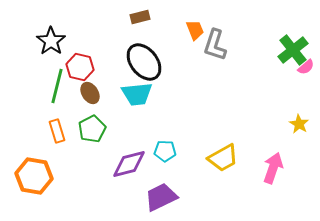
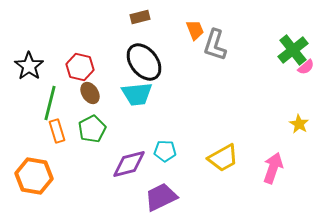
black star: moved 22 px left, 25 px down
green line: moved 7 px left, 17 px down
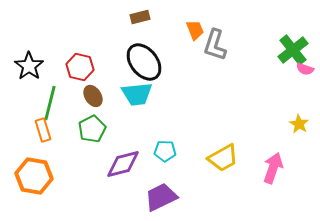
pink semicircle: moved 1 px left, 2 px down; rotated 60 degrees clockwise
brown ellipse: moved 3 px right, 3 px down
orange rectangle: moved 14 px left, 1 px up
purple diamond: moved 6 px left
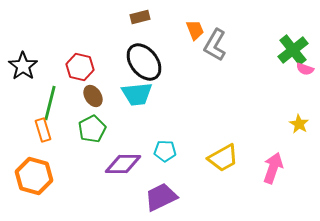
gray L-shape: rotated 12 degrees clockwise
black star: moved 6 px left
purple diamond: rotated 15 degrees clockwise
orange hexagon: rotated 6 degrees clockwise
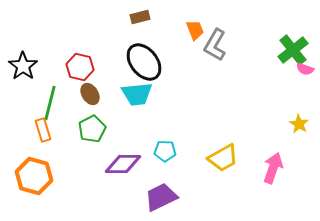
brown ellipse: moved 3 px left, 2 px up
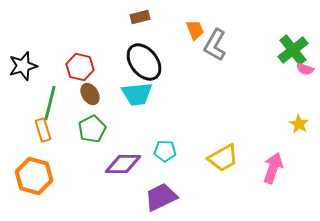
black star: rotated 20 degrees clockwise
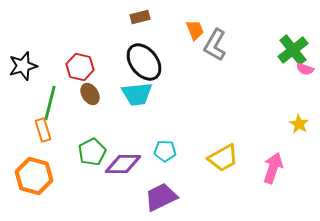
green pentagon: moved 23 px down
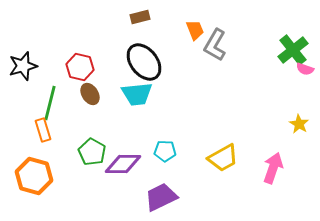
green pentagon: rotated 16 degrees counterclockwise
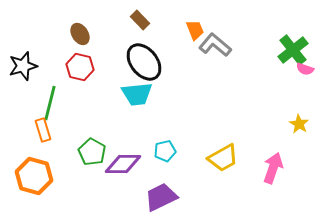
brown rectangle: moved 3 px down; rotated 60 degrees clockwise
gray L-shape: rotated 100 degrees clockwise
brown ellipse: moved 10 px left, 60 px up
cyan pentagon: rotated 15 degrees counterclockwise
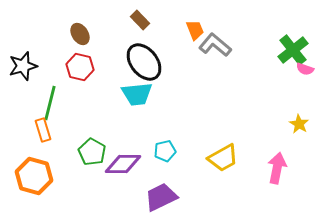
pink arrow: moved 4 px right; rotated 8 degrees counterclockwise
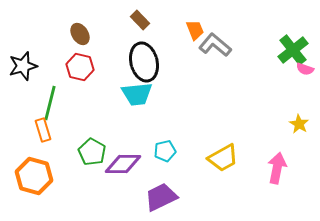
black ellipse: rotated 24 degrees clockwise
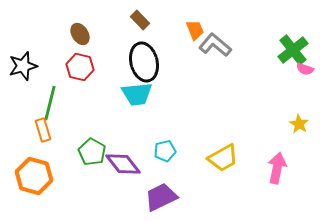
purple diamond: rotated 51 degrees clockwise
